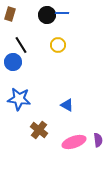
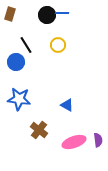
black line: moved 5 px right
blue circle: moved 3 px right
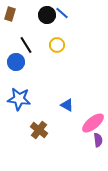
blue line: rotated 40 degrees clockwise
yellow circle: moved 1 px left
pink ellipse: moved 19 px right, 19 px up; rotated 20 degrees counterclockwise
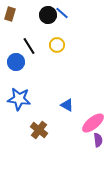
black circle: moved 1 px right
black line: moved 3 px right, 1 px down
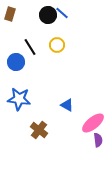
black line: moved 1 px right, 1 px down
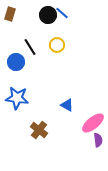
blue star: moved 2 px left, 1 px up
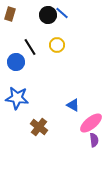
blue triangle: moved 6 px right
pink ellipse: moved 2 px left
brown cross: moved 3 px up
purple semicircle: moved 4 px left
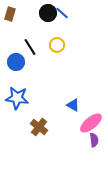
black circle: moved 2 px up
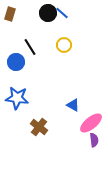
yellow circle: moved 7 px right
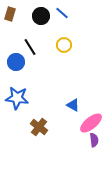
black circle: moved 7 px left, 3 px down
